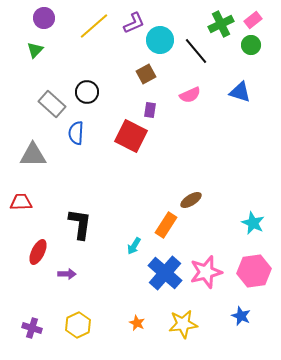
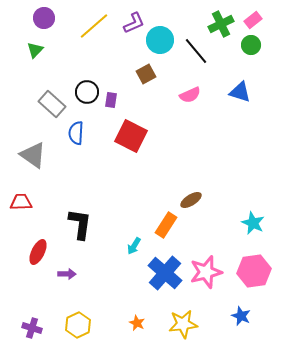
purple rectangle: moved 39 px left, 10 px up
gray triangle: rotated 36 degrees clockwise
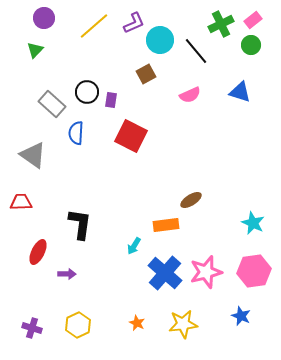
orange rectangle: rotated 50 degrees clockwise
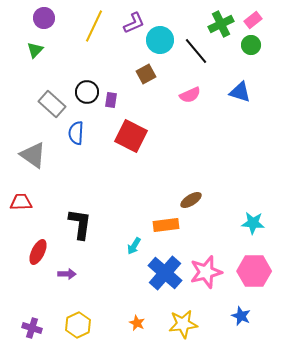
yellow line: rotated 24 degrees counterclockwise
cyan star: rotated 20 degrees counterclockwise
pink hexagon: rotated 8 degrees clockwise
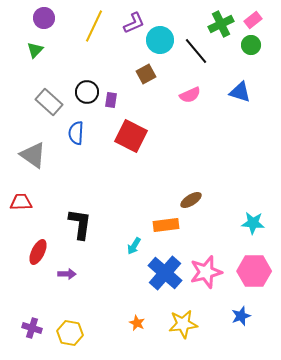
gray rectangle: moved 3 px left, 2 px up
blue star: rotated 30 degrees clockwise
yellow hexagon: moved 8 px left, 8 px down; rotated 25 degrees counterclockwise
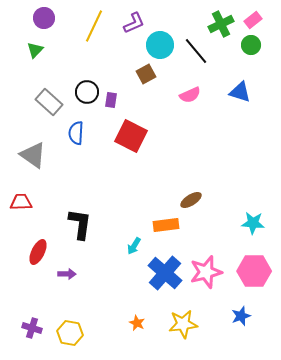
cyan circle: moved 5 px down
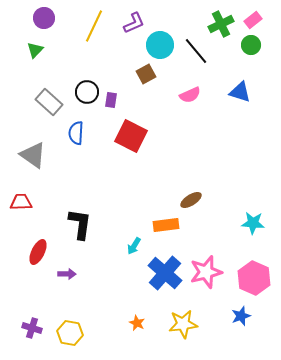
pink hexagon: moved 7 px down; rotated 24 degrees clockwise
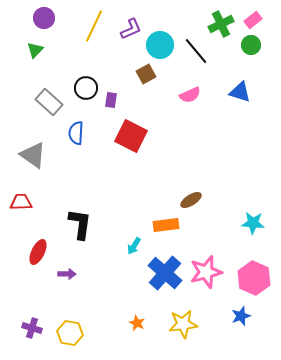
purple L-shape: moved 3 px left, 6 px down
black circle: moved 1 px left, 4 px up
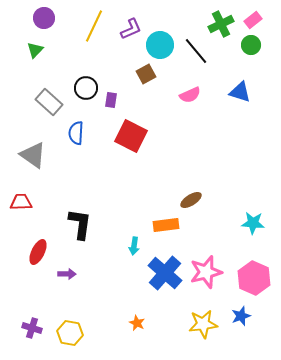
cyan arrow: rotated 24 degrees counterclockwise
yellow star: moved 20 px right
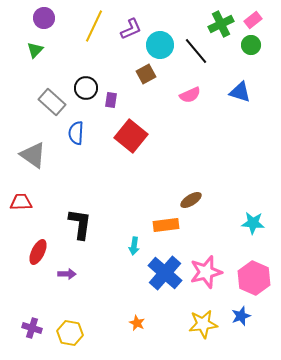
gray rectangle: moved 3 px right
red square: rotated 12 degrees clockwise
